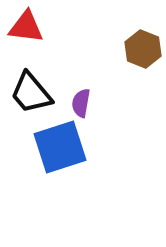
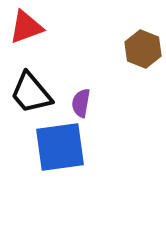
red triangle: rotated 27 degrees counterclockwise
blue square: rotated 10 degrees clockwise
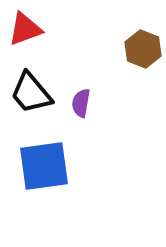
red triangle: moved 1 px left, 2 px down
blue square: moved 16 px left, 19 px down
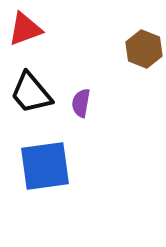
brown hexagon: moved 1 px right
blue square: moved 1 px right
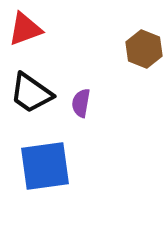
black trapezoid: rotated 15 degrees counterclockwise
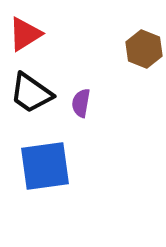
red triangle: moved 5 px down; rotated 12 degrees counterclockwise
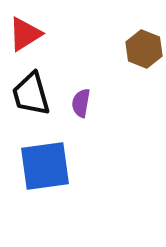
black trapezoid: moved 1 px down; rotated 39 degrees clockwise
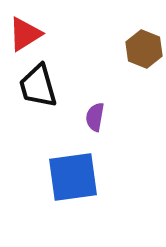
black trapezoid: moved 7 px right, 8 px up
purple semicircle: moved 14 px right, 14 px down
blue square: moved 28 px right, 11 px down
